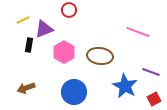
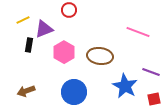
brown arrow: moved 3 px down
red square: rotated 16 degrees clockwise
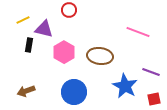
purple triangle: rotated 36 degrees clockwise
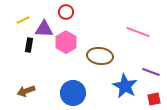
red circle: moved 3 px left, 2 px down
purple triangle: rotated 12 degrees counterclockwise
pink hexagon: moved 2 px right, 10 px up
blue circle: moved 1 px left, 1 px down
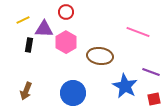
brown arrow: rotated 48 degrees counterclockwise
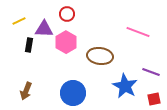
red circle: moved 1 px right, 2 px down
yellow line: moved 4 px left, 1 px down
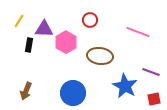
red circle: moved 23 px right, 6 px down
yellow line: rotated 32 degrees counterclockwise
